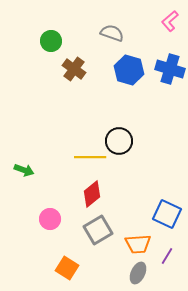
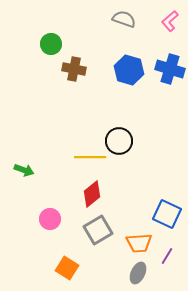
gray semicircle: moved 12 px right, 14 px up
green circle: moved 3 px down
brown cross: rotated 25 degrees counterclockwise
orange trapezoid: moved 1 px right, 1 px up
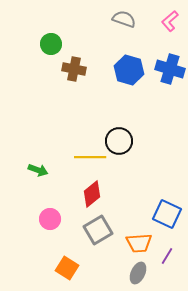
green arrow: moved 14 px right
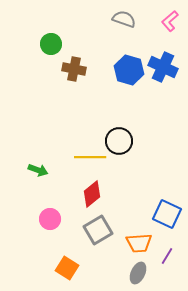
blue cross: moved 7 px left, 2 px up; rotated 8 degrees clockwise
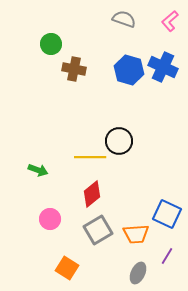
orange trapezoid: moved 3 px left, 9 px up
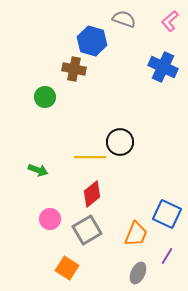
green circle: moved 6 px left, 53 px down
blue hexagon: moved 37 px left, 29 px up
black circle: moved 1 px right, 1 px down
gray square: moved 11 px left
orange trapezoid: rotated 64 degrees counterclockwise
